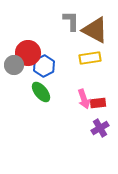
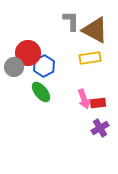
gray circle: moved 2 px down
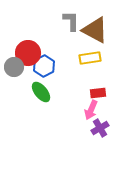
pink arrow: moved 7 px right, 11 px down; rotated 42 degrees clockwise
red rectangle: moved 10 px up
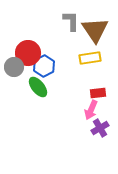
brown triangle: rotated 28 degrees clockwise
green ellipse: moved 3 px left, 5 px up
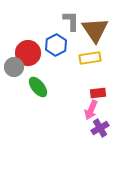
blue hexagon: moved 12 px right, 21 px up
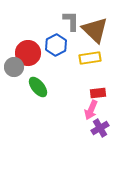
brown triangle: rotated 12 degrees counterclockwise
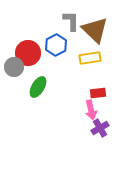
green ellipse: rotated 70 degrees clockwise
pink arrow: rotated 36 degrees counterclockwise
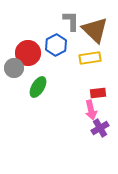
gray circle: moved 1 px down
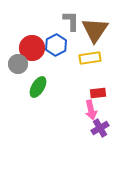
brown triangle: rotated 20 degrees clockwise
red circle: moved 4 px right, 5 px up
gray circle: moved 4 px right, 4 px up
